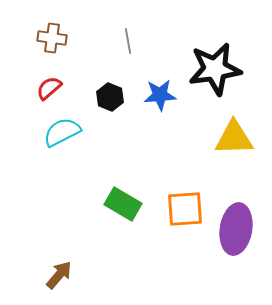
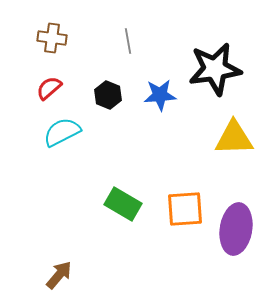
black hexagon: moved 2 px left, 2 px up
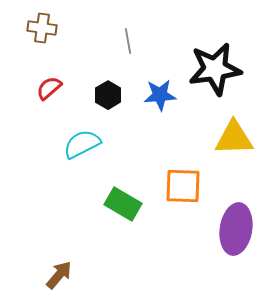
brown cross: moved 10 px left, 10 px up
black hexagon: rotated 8 degrees clockwise
cyan semicircle: moved 20 px right, 12 px down
orange square: moved 2 px left, 23 px up; rotated 6 degrees clockwise
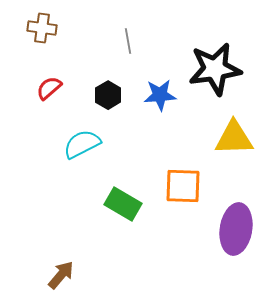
brown arrow: moved 2 px right
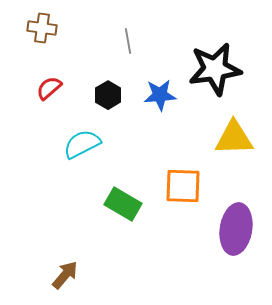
brown arrow: moved 4 px right
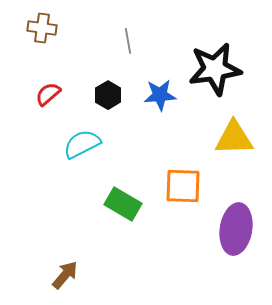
red semicircle: moved 1 px left, 6 px down
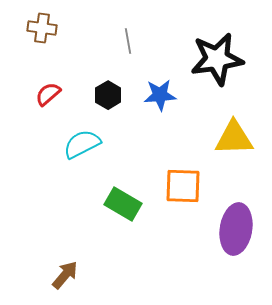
black star: moved 2 px right, 10 px up
